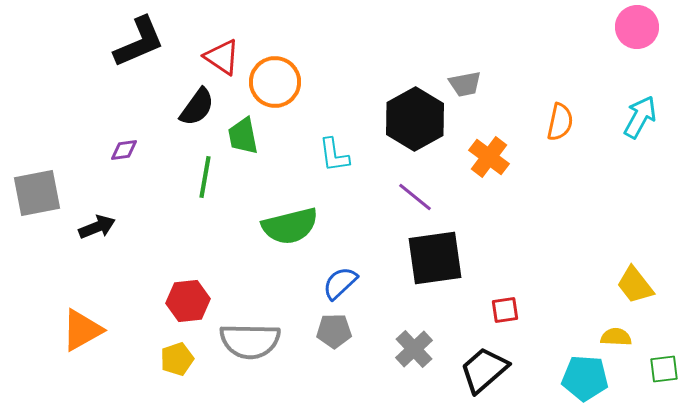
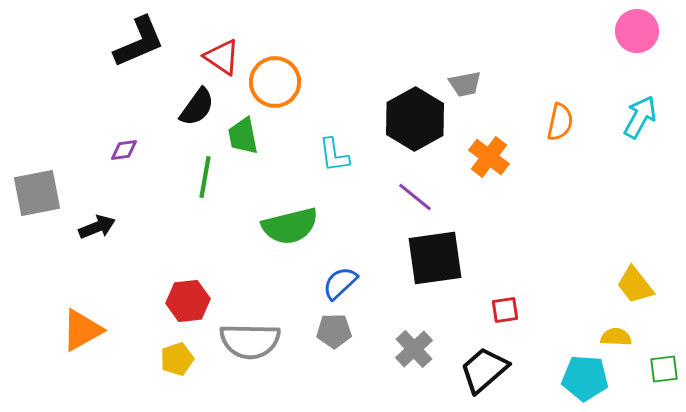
pink circle: moved 4 px down
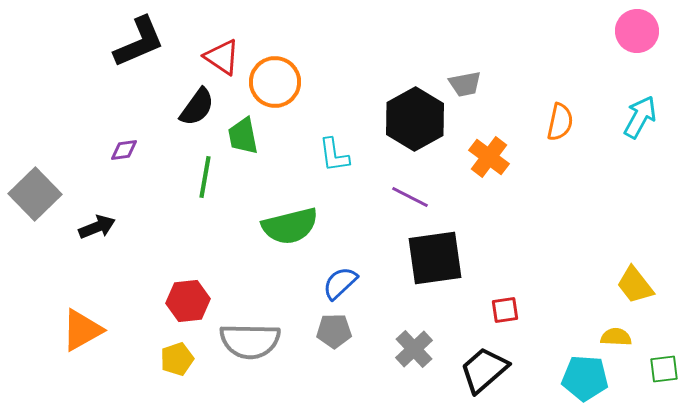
gray square: moved 2 px left, 1 px down; rotated 33 degrees counterclockwise
purple line: moved 5 px left; rotated 12 degrees counterclockwise
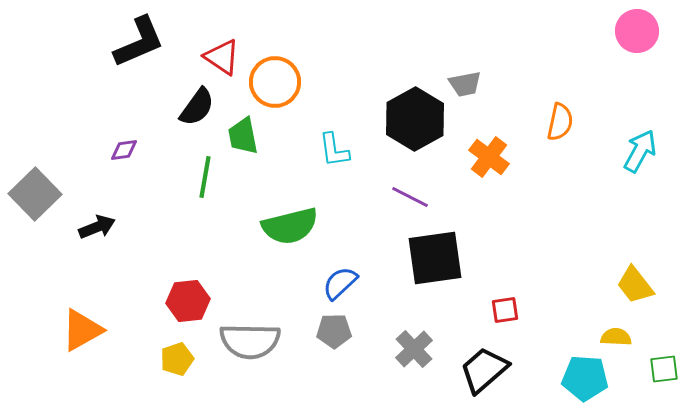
cyan arrow: moved 34 px down
cyan L-shape: moved 5 px up
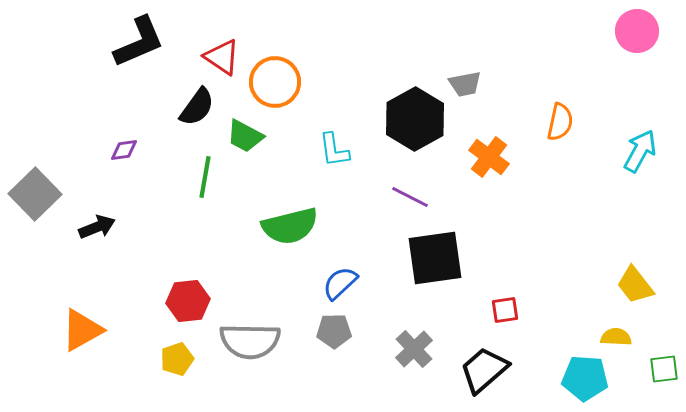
green trapezoid: moved 2 px right; rotated 51 degrees counterclockwise
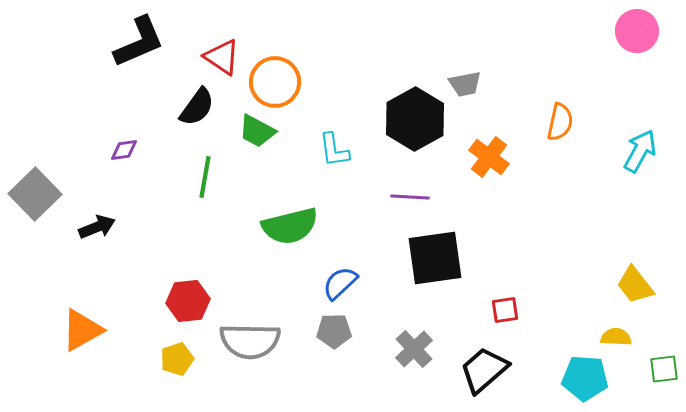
green trapezoid: moved 12 px right, 5 px up
purple line: rotated 24 degrees counterclockwise
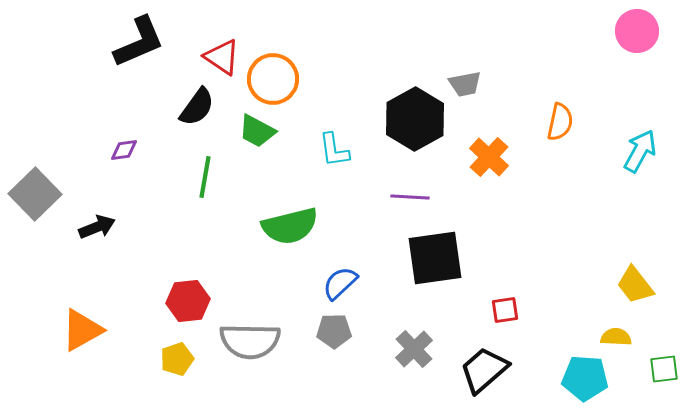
orange circle: moved 2 px left, 3 px up
orange cross: rotated 6 degrees clockwise
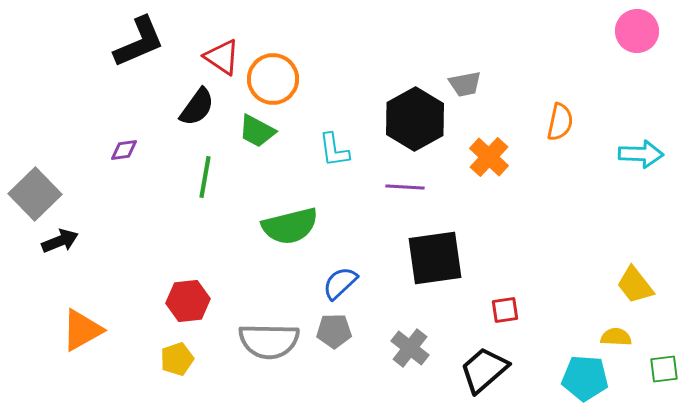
cyan arrow: moved 1 px right, 3 px down; rotated 63 degrees clockwise
purple line: moved 5 px left, 10 px up
black arrow: moved 37 px left, 14 px down
gray semicircle: moved 19 px right
gray cross: moved 4 px left, 1 px up; rotated 9 degrees counterclockwise
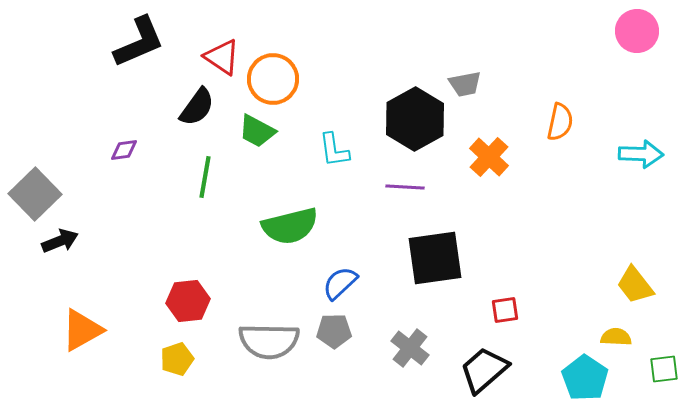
cyan pentagon: rotated 30 degrees clockwise
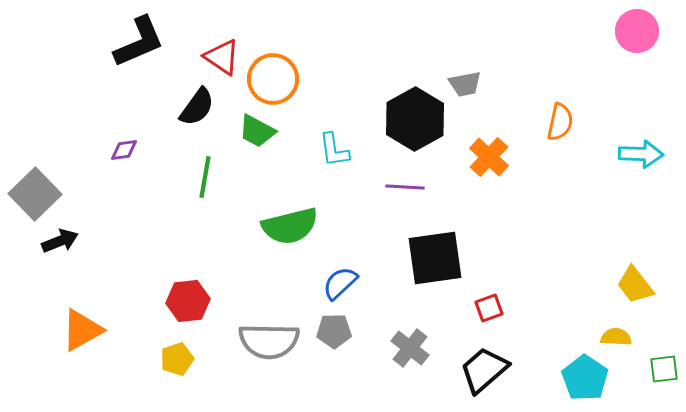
red square: moved 16 px left, 2 px up; rotated 12 degrees counterclockwise
